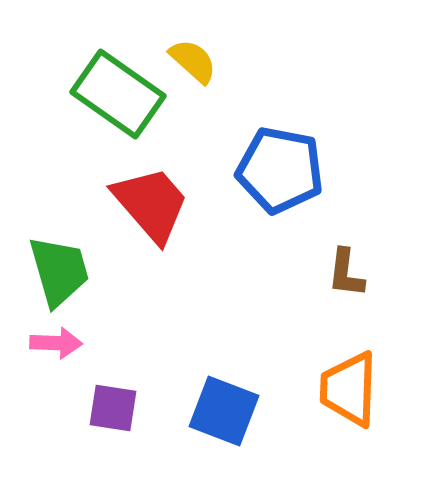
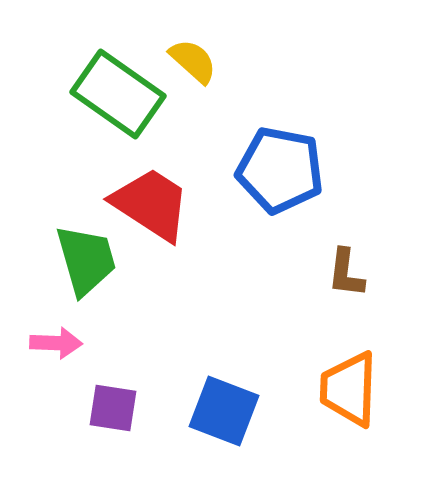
red trapezoid: rotated 16 degrees counterclockwise
green trapezoid: moved 27 px right, 11 px up
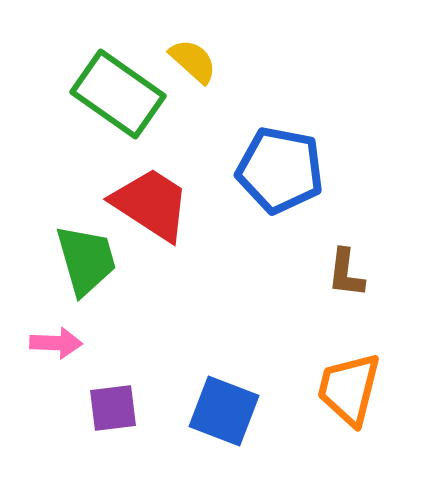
orange trapezoid: rotated 12 degrees clockwise
purple square: rotated 16 degrees counterclockwise
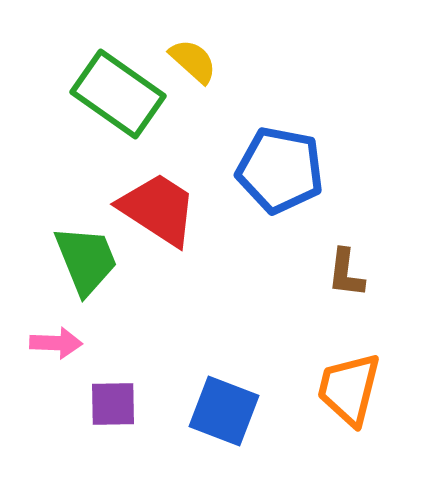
red trapezoid: moved 7 px right, 5 px down
green trapezoid: rotated 6 degrees counterclockwise
purple square: moved 4 px up; rotated 6 degrees clockwise
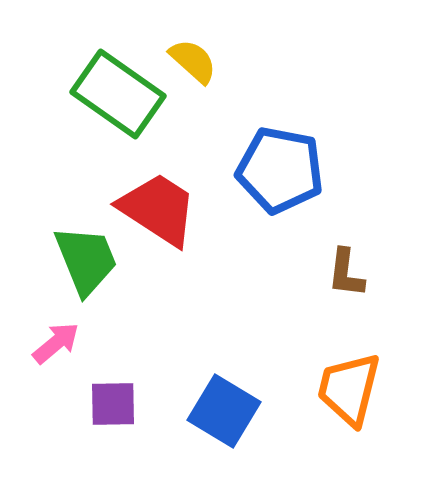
pink arrow: rotated 42 degrees counterclockwise
blue square: rotated 10 degrees clockwise
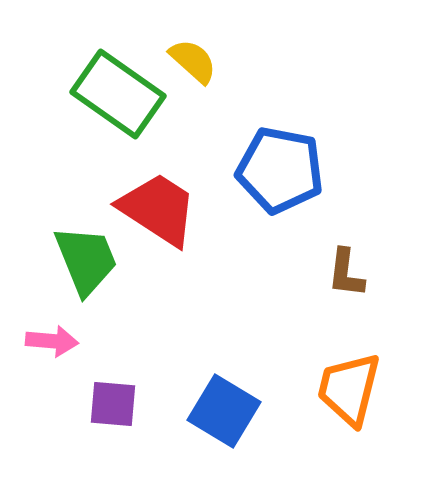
pink arrow: moved 4 px left, 2 px up; rotated 45 degrees clockwise
purple square: rotated 6 degrees clockwise
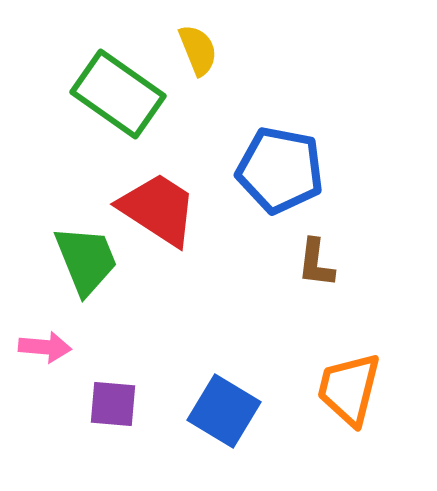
yellow semicircle: moved 5 px right, 11 px up; rotated 26 degrees clockwise
brown L-shape: moved 30 px left, 10 px up
pink arrow: moved 7 px left, 6 px down
